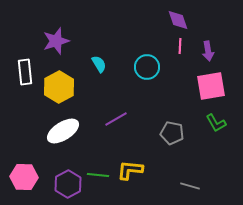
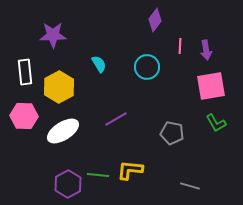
purple diamond: moved 23 px left; rotated 55 degrees clockwise
purple star: moved 3 px left, 6 px up; rotated 16 degrees clockwise
purple arrow: moved 2 px left, 1 px up
pink hexagon: moved 61 px up
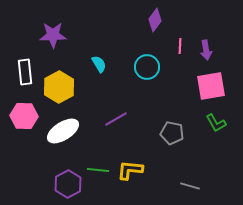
green line: moved 5 px up
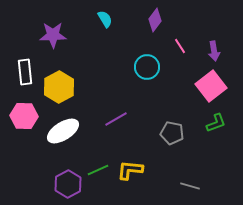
pink line: rotated 35 degrees counterclockwise
purple arrow: moved 8 px right, 1 px down
cyan semicircle: moved 6 px right, 45 px up
pink square: rotated 28 degrees counterclockwise
green L-shape: rotated 80 degrees counterclockwise
green line: rotated 30 degrees counterclockwise
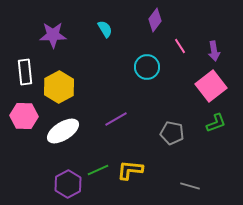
cyan semicircle: moved 10 px down
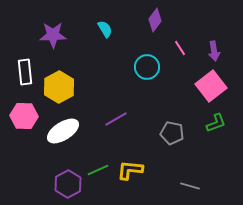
pink line: moved 2 px down
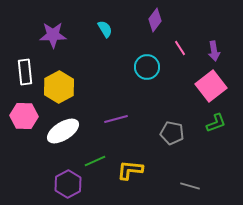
purple line: rotated 15 degrees clockwise
green line: moved 3 px left, 9 px up
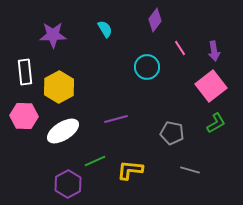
green L-shape: rotated 10 degrees counterclockwise
gray line: moved 16 px up
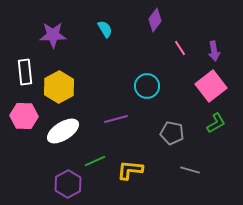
cyan circle: moved 19 px down
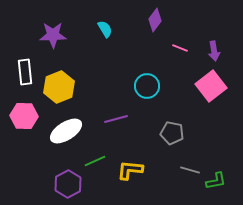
pink line: rotated 35 degrees counterclockwise
yellow hexagon: rotated 8 degrees clockwise
green L-shape: moved 58 px down; rotated 20 degrees clockwise
white ellipse: moved 3 px right
